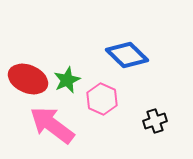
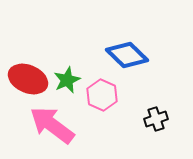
pink hexagon: moved 4 px up
black cross: moved 1 px right, 2 px up
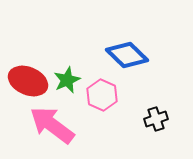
red ellipse: moved 2 px down
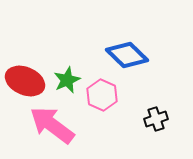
red ellipse: moved 3 px left
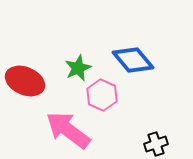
blue diamond: moved 6 px right, 5 px down; rotated 6 degrees clockwise
green star: moved 11 px right, 12 px up
black cross: moved 25 px down
pink arrow: moved 16 px right, 5 px down
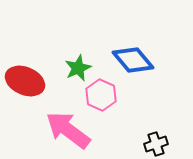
pink hexagon: moved 1 px left
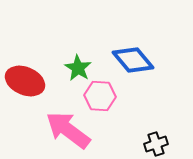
green star: rotated 16 degrees counterclockwise
pink hexagon: moved 1 px left, 1 px down; rotated 20 degrees counterclockwise
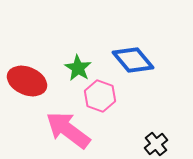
red ellipse: moved 2 px right
pink hexagon: rotated 16 degrees clockwise
black cross: rotated 20 degrees counterclockwise
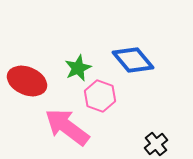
green star: rotated 16 degrees clockwise
pink arrow: moved 1 px left, 3 px up
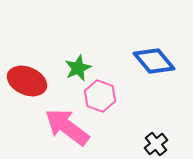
blue diamond: moved 21 px right, 1 px down
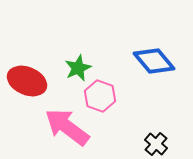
black cross: rotated 10 degrees counterclockwise
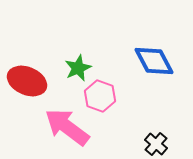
blue diamond: rotated 12 degrees clockwise
